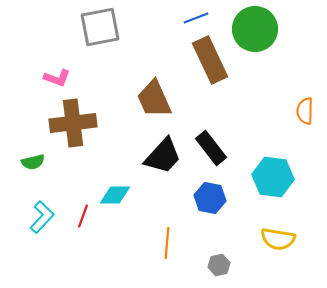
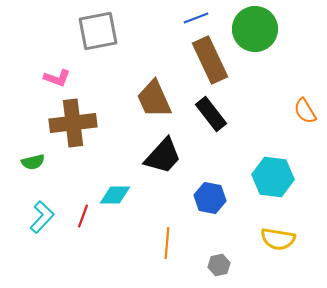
gray square: moved 2 px left, 4 px down
orange semicircle: rotated 32 degrees counterclockwise
black rectangle: moved 34 px up
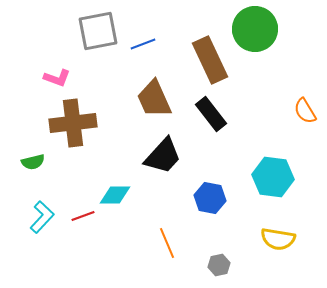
blue line: moved 53 px left, 26 px down
red line: rotated 50 degrees clockwise
orange line: rotated 28 degrees counterclockwise
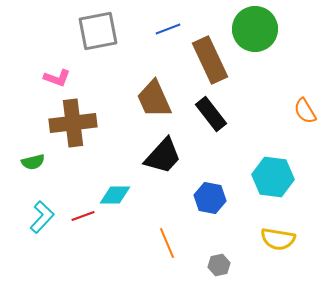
blue line: moved 25 px right, 15 px up
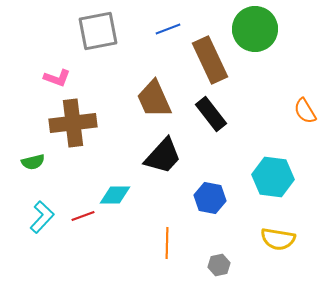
orange line: rotated 24 degrees clockwise
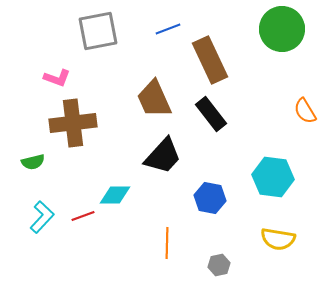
green circle: moved 27 px right
